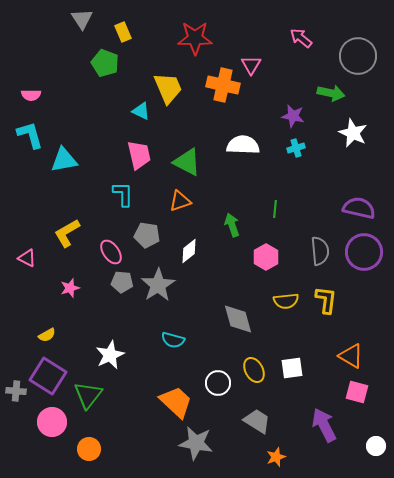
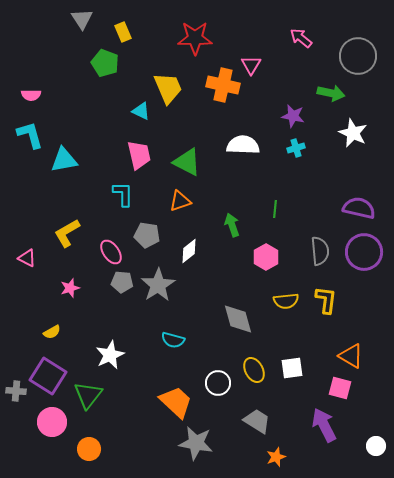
yellow semicircle at (47, 335): moved 5 px right, 3 px up
pink square at (357, 392): moved 17 px left, 4 px up
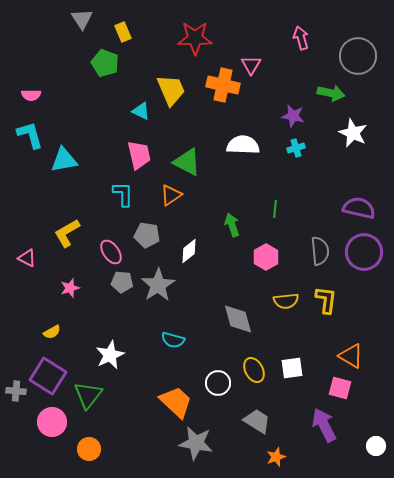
pink arrow at (301, 38): rotated 35 degrees clockwise
yellow trapezoid at (168, 88): moved 3 px right, 2 px down
orange triangle at (180, 201): moved 9 px left, 6 px up; rotated 15 degrees counterclockwise
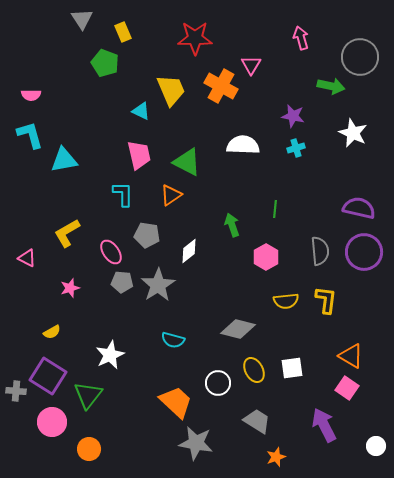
gray circle at (358, 56): moved 2 px right, 1 px down
orange cross at (223, 85): moved 2 px left, 1 px down; rotated 16 degrees clockwise
green arrow at (331, 93): moved 7 px up
gray diamond at (238, 319): moved 10 px down; rotated 60 degrees counterclockwise
pink square at (340, 388): moved 7 px right; rotated 20 degrees clockwise
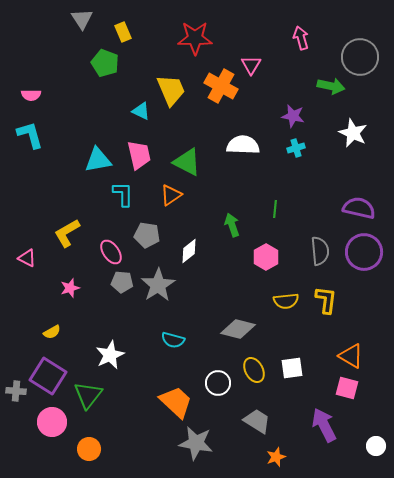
cyan triangle at (64, 160): moved 34 px right
pink square at (347, 388): rotated 20 degrees counterclockwise
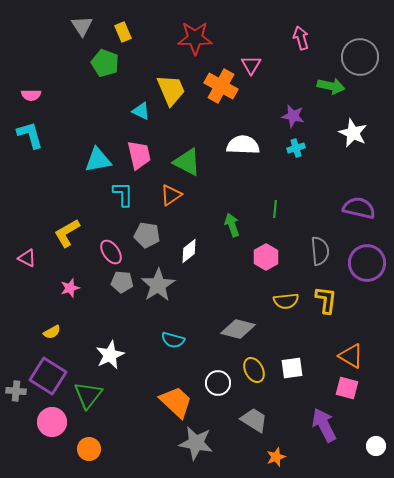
gray triangle at (82, 19): moved 7 px down
purple circle at (364, 252): moved 3 px right, 11 px down
gray trapezoid at (257, 421): moved 3 px left, 1 px up
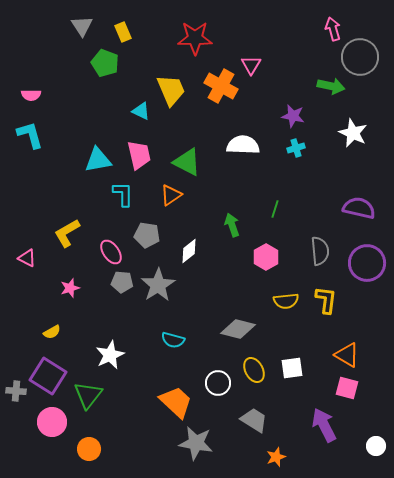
pink arrow at (301, 38): moved 32 px right, 9 px up
green line at (275, 209): rotated 12 degrees clockwise
orange triangle at (351, 356): moved 4 px left, 1 px up
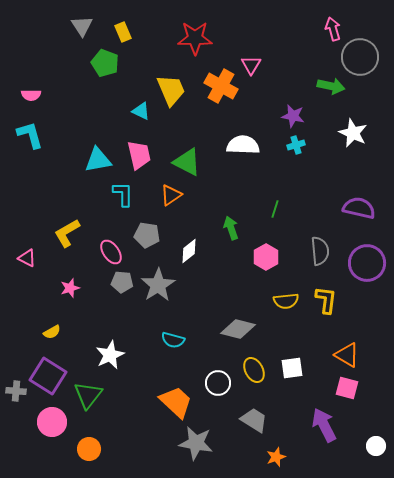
cyan cross at (296, 148): moved 3 px up
green arrow at (232, 225): moved 1 px left, 3 px down
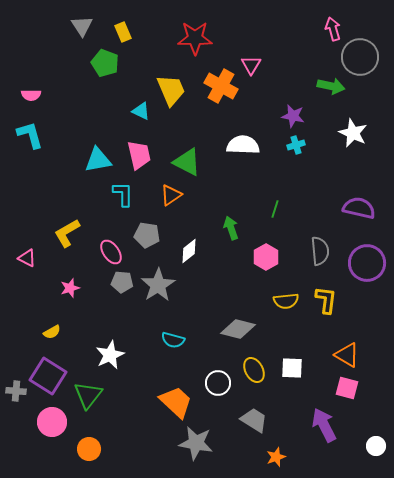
white square at (292, 368): rotated 10 degrees clockwise
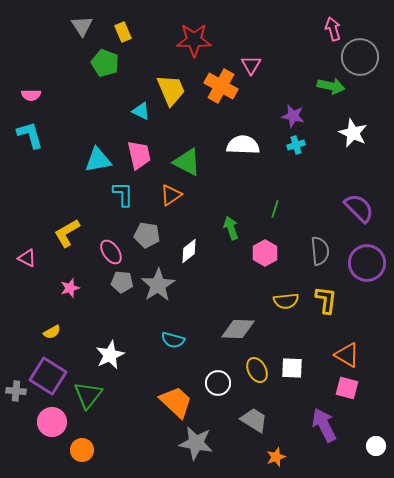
red star at (195, 38): moved 1 px left, 2 px down
purple semicircle at (359, 208): rotated 32 degrees clockwise
pink hexagon at (266, 257): moved 1 px left, 4 px up
gray diamond at (238, 329): rotated 12 degrees counterclockwise
yellow ellipse at (254, 370): moved 3 px right
orange circle at (89, 449): moved 7 px left, 1 px down
